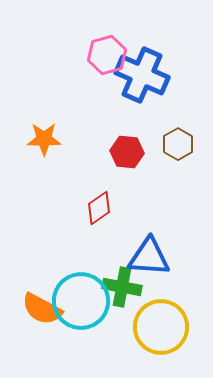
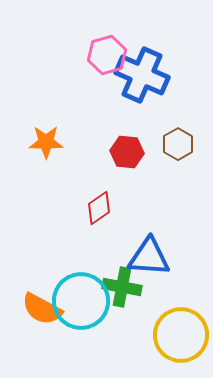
orange star: moved 2 px right, 3 px down
yellow circle: moved 20 px right, 8 px down
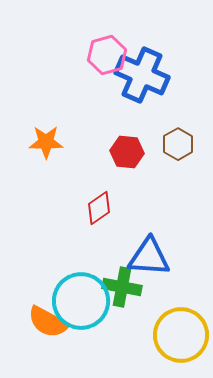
orange semicircle: moved 6 px right, 13 px down
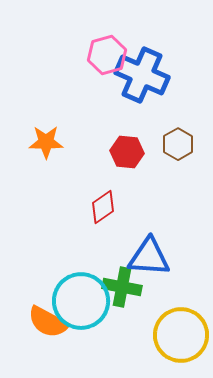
red diamond: moved 4 px right, 1 px up
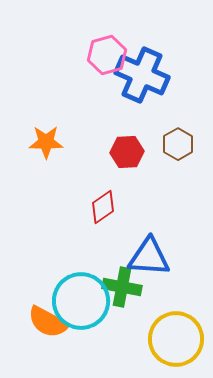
red hexagon: rotated 8 degrees counterclockwise
yellow circle: moved 5 px left, 4 px down
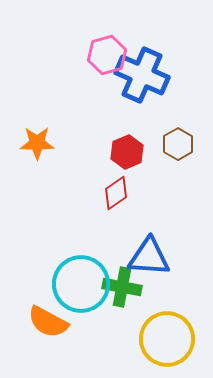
orange star: moved 9 px left, 1 px down
red hexagon: rotated 20 degrees counterclockwise
red diamond: moved 13 px right, 14 px up
cyan circle: moved 17 px up
yellow circle: moved 9 px left
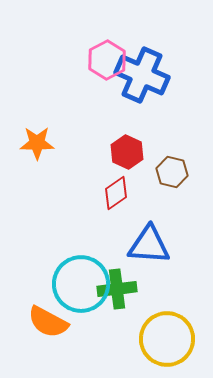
pink hexagon: moved 5 px down; rotated 12 degrees counterclockwise
brown hexagon: moved 6 px left, 28 px down; rotated 16 degrees counterclockwise
red hexagon: rotated 12 degrees counterclockwise
blue triangle: moved 12 px up
green cross: moved 5 px left, 2 px down; rotated 18 degrees counterclockwise
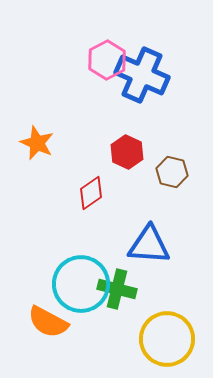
orange star: rotated 24 degrees clockwise
red diamond: moved 25 px left
green cross: rotated 21 degrees clockwise
